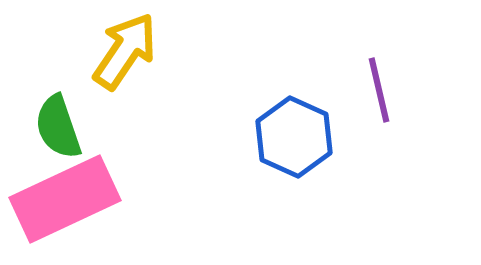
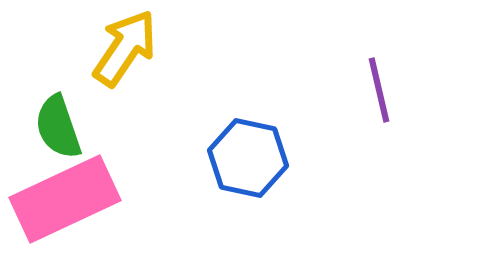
yellow arrow: moved 3 px up
blue hexagon: moved 46 px left, 21 px down; rotated 12 degrees counterclockwise
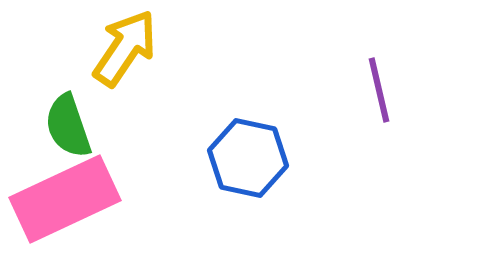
green semicircle: moved 10 px right, 1 px up
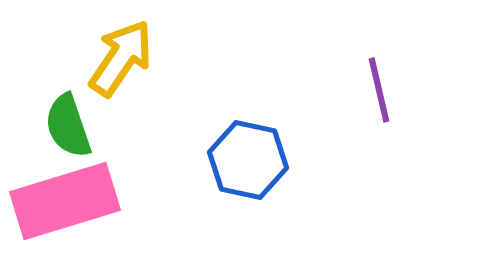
yellow arrow: moved 4 px left, 10 px down
blue hexagon: moved 2 px down
pink rectangle: moved 2 px down; rotated 8 degrees clockwise
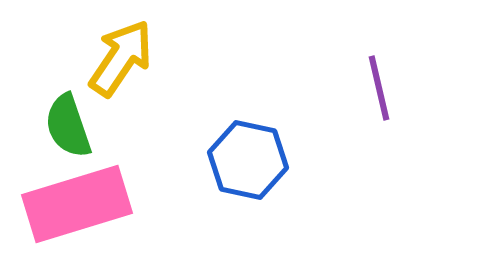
purple line: moved 2 px up
pink rectangle: moved 12 px right, 3 px down
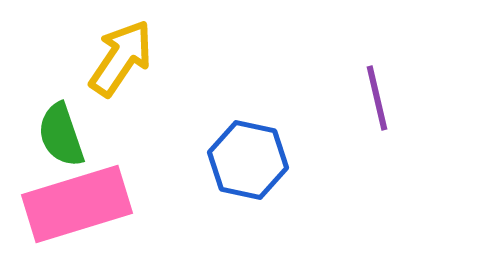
purple line: moved 2 px left, 10 px down
green semicircle: moved 7 px left, 9 px down
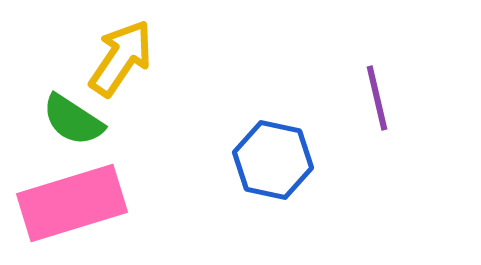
green semicircle: moved 12 px right, 15 px up; rotated 38 degrees counterclockwise
blue hexagon: moved 25 px right
pink rectangle: moved 5 px left, 1 px up
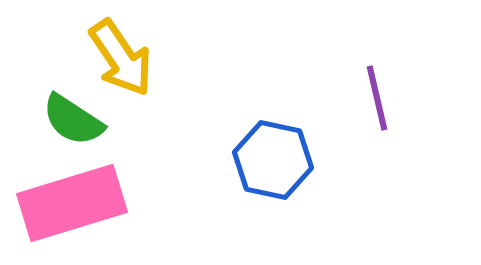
yellow arrow: rotated 112 degrees clockwise
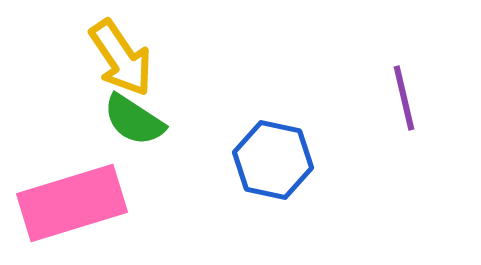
purple line: moved 27 px right
green semicircle: moved 61 px right
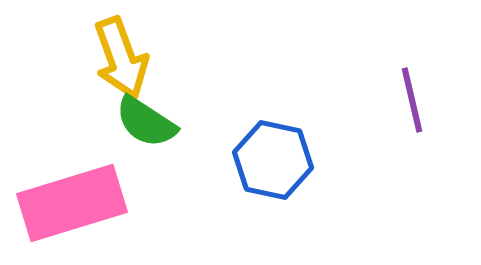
yellow arrow: rotated 14 degrees clockwise
purple line: moved 8 px right, 2 px down
green semicircle: moved 12 px right, 2 px down
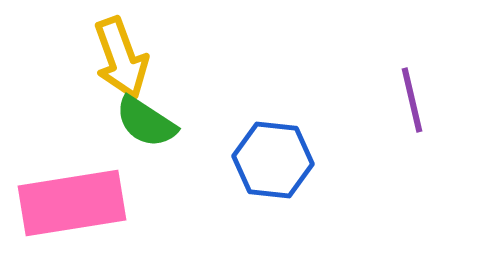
blue hexagon: rotated 6 degrees counterclockwise
pink rectangle: rotated 8 degrees clockwise
